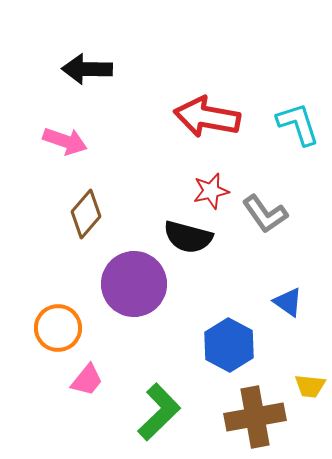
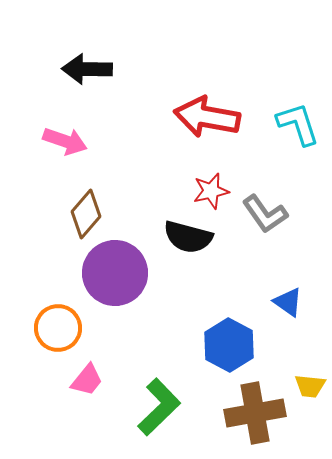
purple circle: moved 19 px left, 11 px up
green L-shape: moved 5 px up
brown cross: moved 4 px up
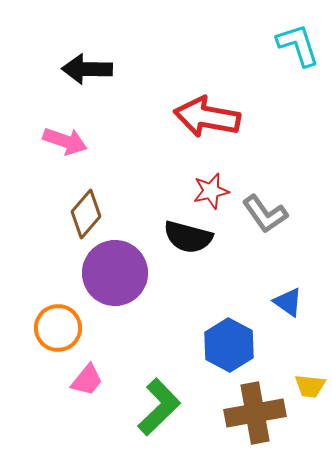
cyan L-shape: moved 79 px up
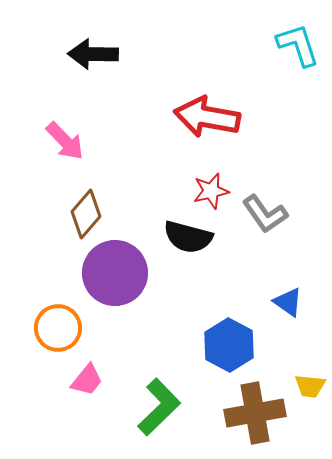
black arrow: moved 6 px right, 15 px up
pink arrow: rotated 27 degrees clockwise
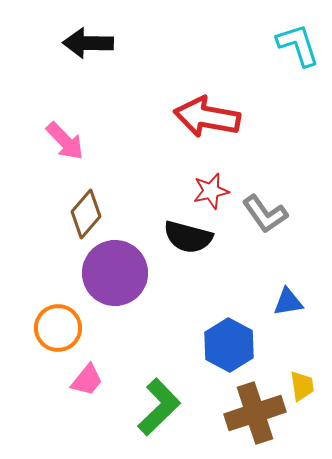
black arrow: moved 5 px left, 11 px up
blue triangle: rotated 44 degrees counterclockwise
yellow trapezoid: moved 8 px left; rotated 104 degrees counterclockwise
brown cross: rotated 8 degrees counterclockwise
